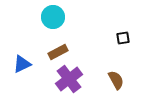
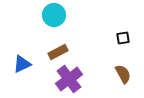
cyan circle: moved 1 px right, 2 px up
brown semicircle: moved 7 px right, 6 px up
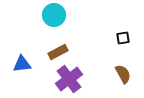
blue triangle: rotated 18 degrees clockwise
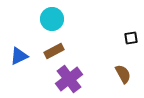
cyan circle: moved 2 px left, 4 px down
black square: moved 8 px right
brown rectangle: moved 4 px left, 1 px up
blue triangle: moved 3 px left, 8 px up; rotated 18 degrees counterclockwise
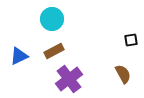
black square: moved 2 px down
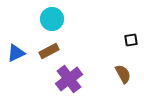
brown rectangle: moved 5 px left
blue triangle: moved 3 px left, 3 px up
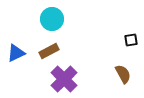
purple cross: moved 5 px left; rotated 8 degrees counterclockwise
